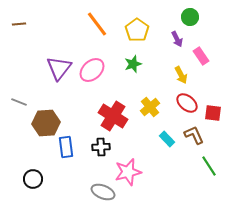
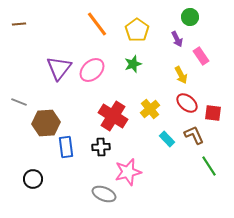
yellow cross: moved 2 px down
gray ellipse: moved 1 px right, 2 px down
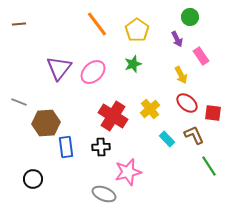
pink ellipse: moved 1 px right, 2 px down
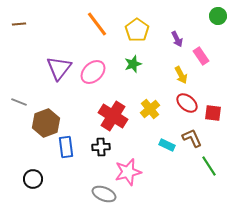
green circle: moved 28 px right, 1 px up
brown hexagon: rotated 16 degrees counterclockwise
brown L-shape: moved 2 px left, 3 px down
cyan rectangle: moved 6 px down; rotated 21 degrees counterclockwise
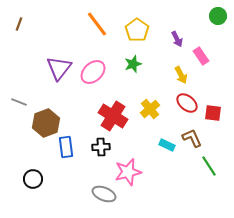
brown line: rotated 64 degrees counterclockwise
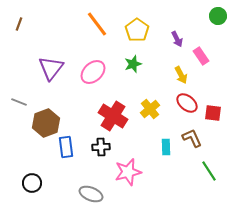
purple triangle: moved 8 px left
cyan rectangle: moved 1 px left, 2 px down; rotated 63 degrees clockwise
green line: moved 5 px down
black circle: moved 1 px left, 4 px down
gray ellipse: moved 13 px left
